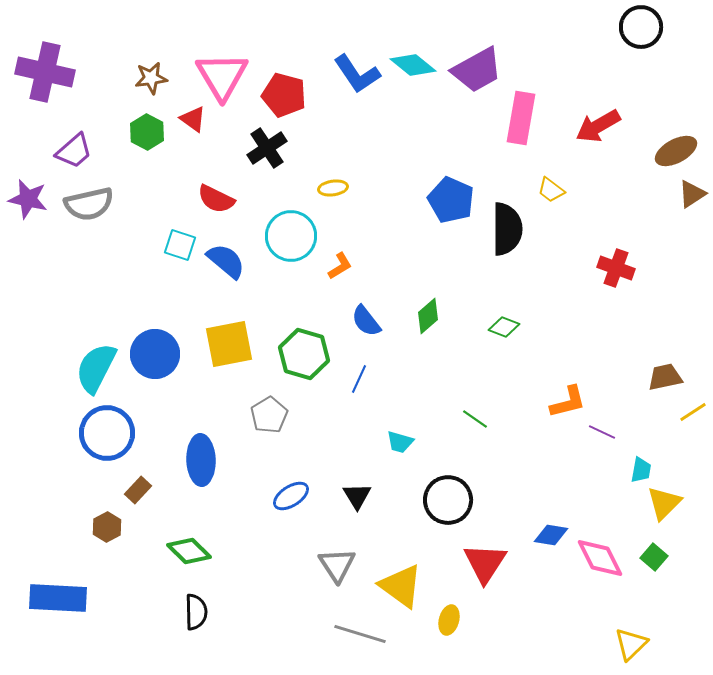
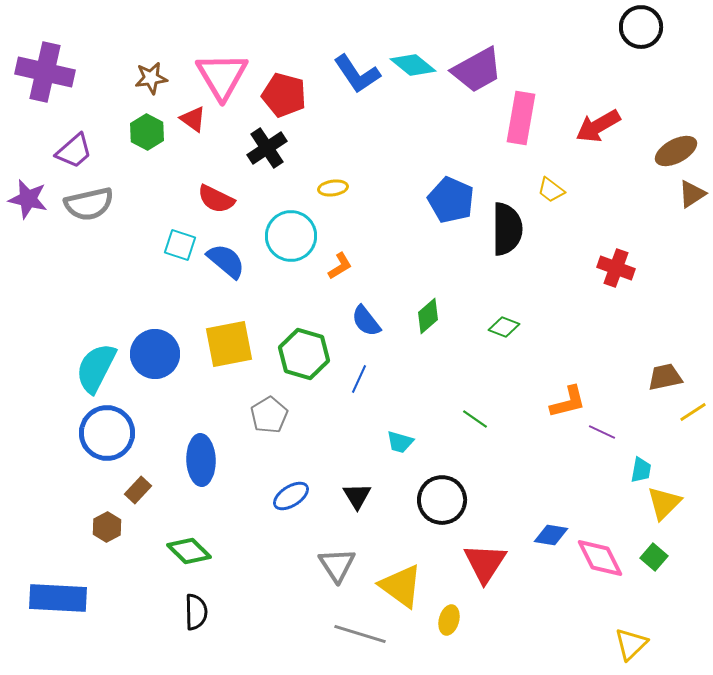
black circle at (448, 500): moved 6 px left
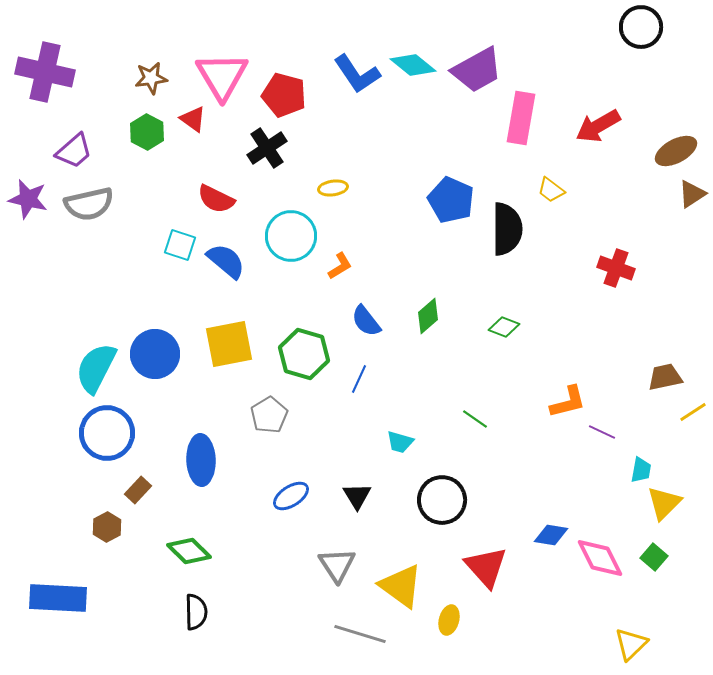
red triangle at (485, 563): moved 1 px right, 4 px down; rotated 15 degrees counterclockwise
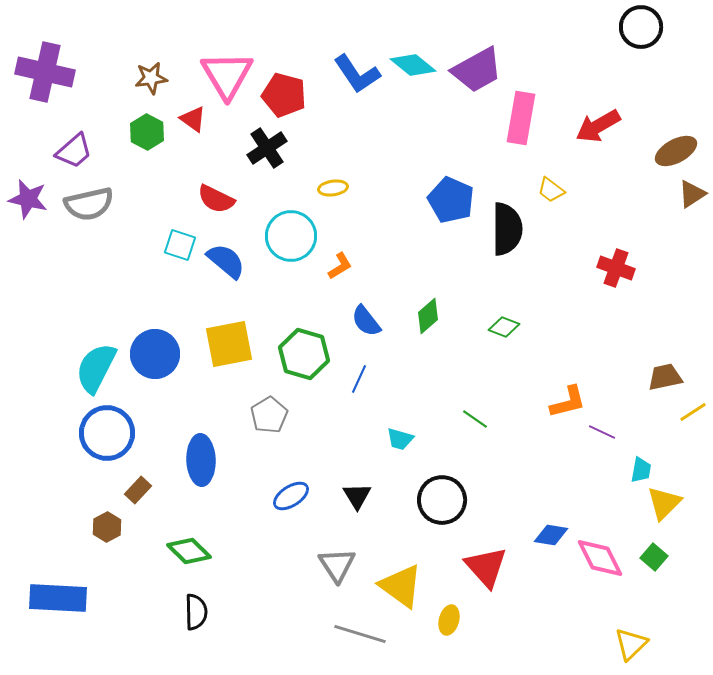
pink triangle at (222, 76): moved 5 px right, 1 px up
cyan trapezoid at (400, 442): moved 3 px up
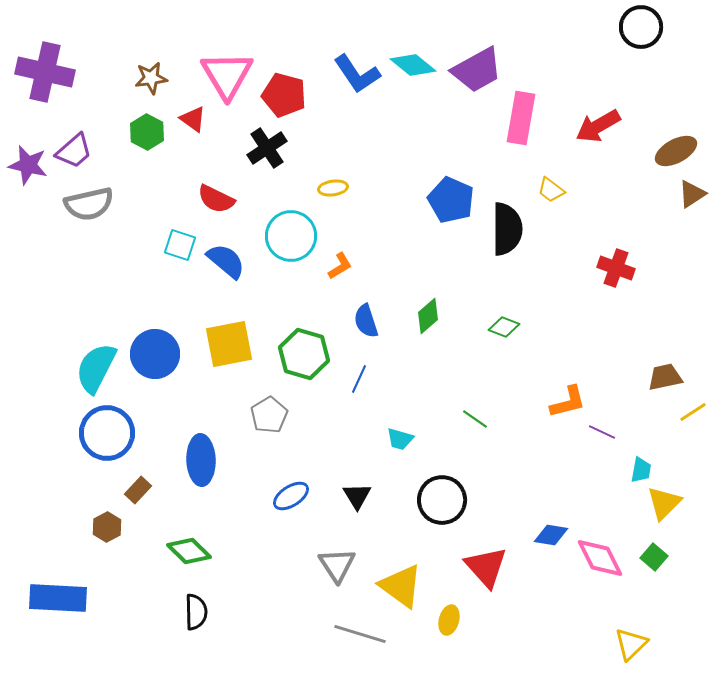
purple star at (28, 199): moved 34 px up
blue semicircle at (366, 321): rotated 20 degrees clockwise
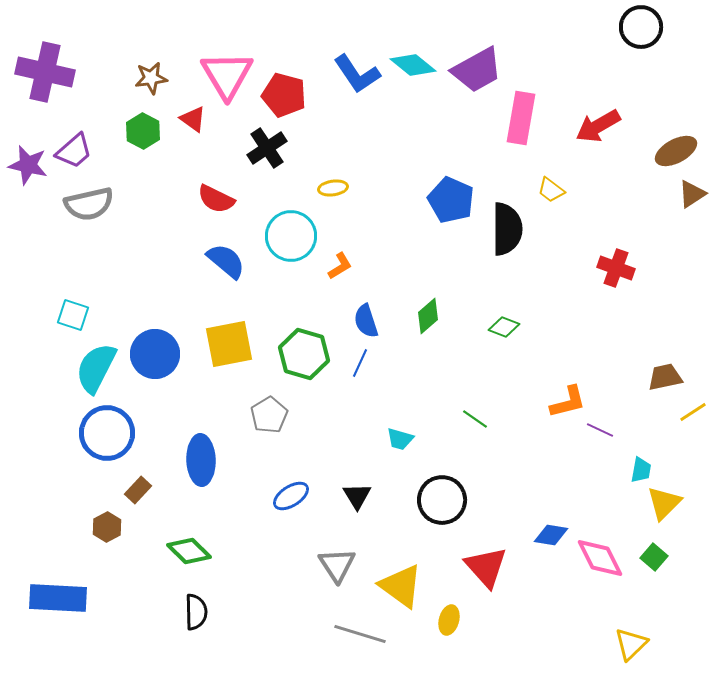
green hexagon at (147, 132): moved 4 px left, 1 px up
cyan square at (180, 245): moved 107 px left, 70 px down
blue line at (359, 379): moved 1 px right, 16 px up
purple line at (602, 432): moved 2 px left, 2 px up
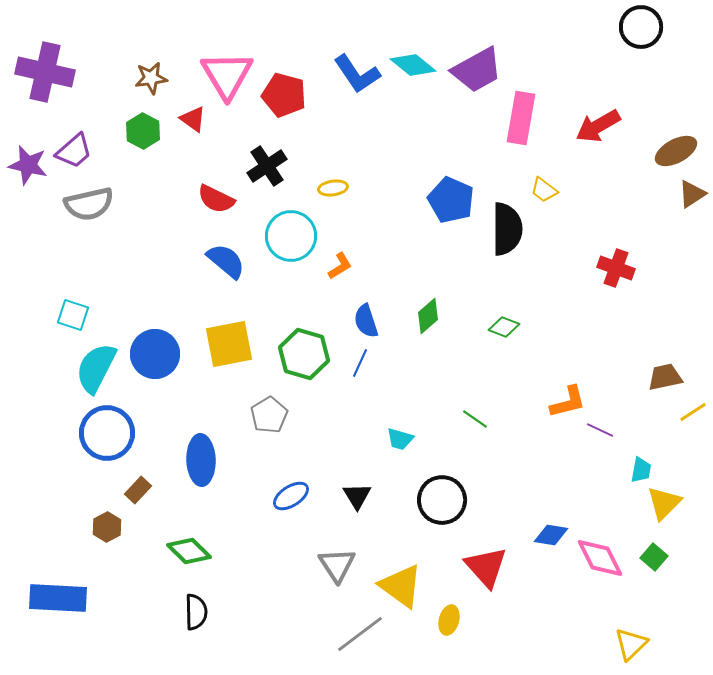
black cross at (267, 148): moved 18 px down
yellow trapezoid at (551, 190): moved 7 px left
gray line at (360, 634): rotated 54 degrees counterclockwise
